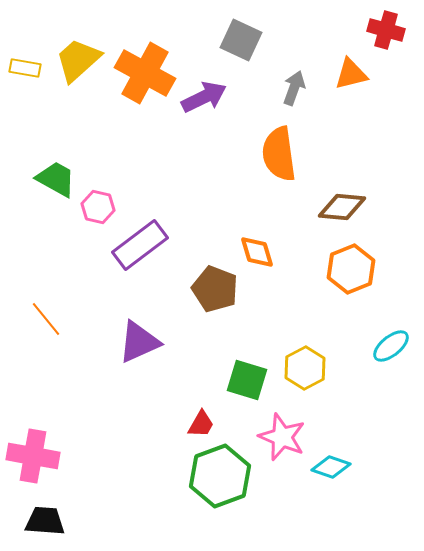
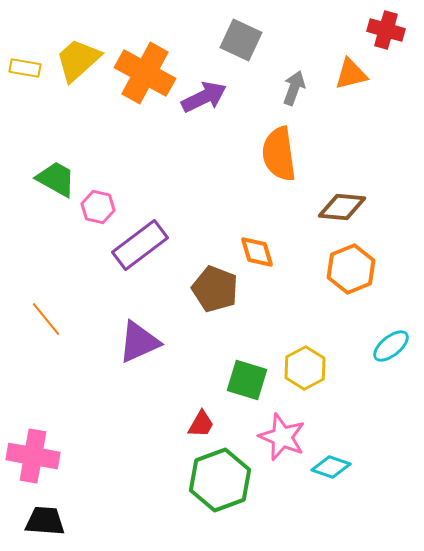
green hexagon: moved 4 px down
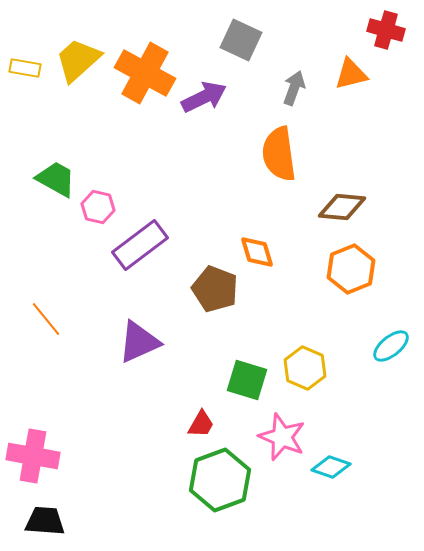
yellow hexagon: rotated 9 degrees counterclockwise
